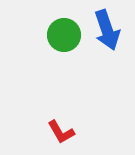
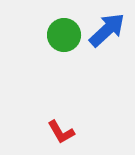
blue arrow: rotated 114 degrees counterclockwise
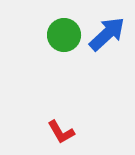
blue arrow: moved 4 px down
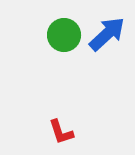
red L-shape: rotated 12 degrees clockwise
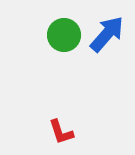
blue arrow: rotated 6 degrees counterclockwise
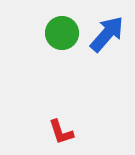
green circle: moved 2 px left, 2 px up
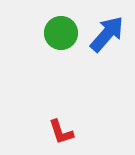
green circle: moved 1 px left
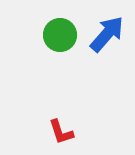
green circle: moved 1 px left, 2 px down
